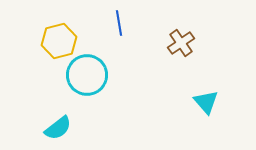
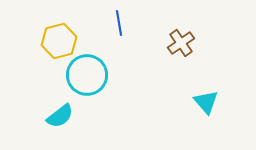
cyan semicircle: moved 2 px right, 12 px up
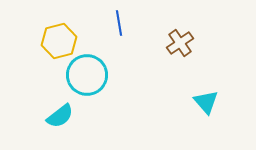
brown cross: moved 1 px left
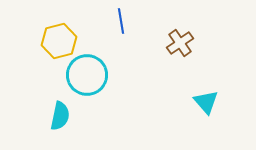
blue line: moved 2 px right, 2 px up
cyan semicircle: rotated 40 degrees counterclockwise
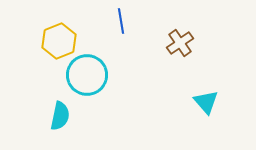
yellow hexagon: rotated 8 degrees counterclockwise
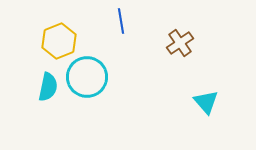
cyan circle: moved 2 px down
cyan semicircle: moved 12 px left, 29 px up
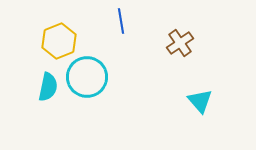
cyan triangle: moved 6 px left, 1 px up
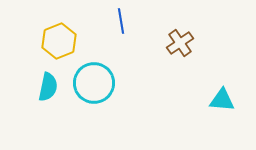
cyan circle: moved 7 px right, 6 px down
cyan triangle: moved 22 px right, 1 px up; rotated 44 degrees counterclockwise
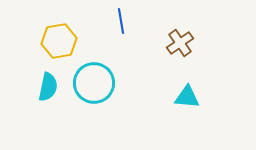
yellow hexagon: rotated 12 degrees clockwise
cyan triangle: moved 35 px left, 3 px up
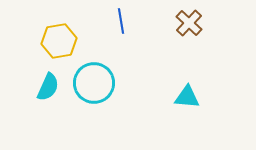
brown cross: moved 9 px right, 20 px up; rotated 12 degrees counterclockwise
cyan semicircle: rotated 12 degrees clockwise
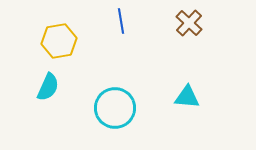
cyan circle: moved 21 px right, 25 px down
